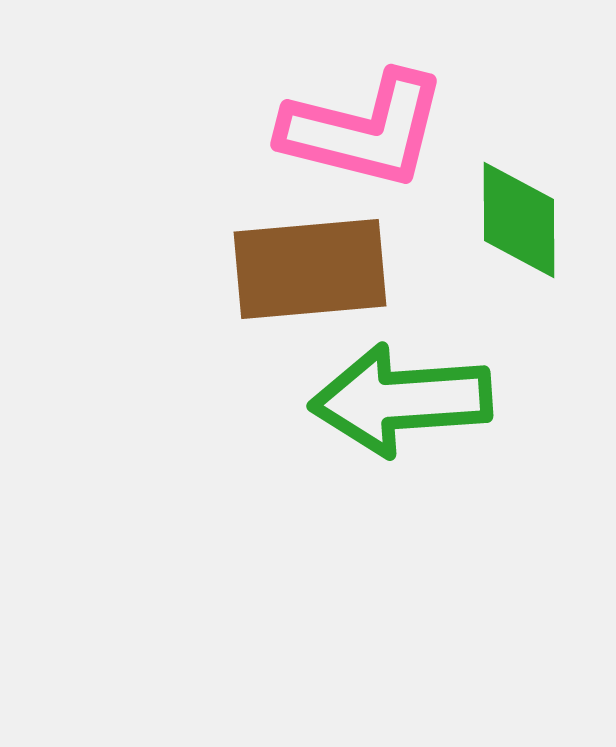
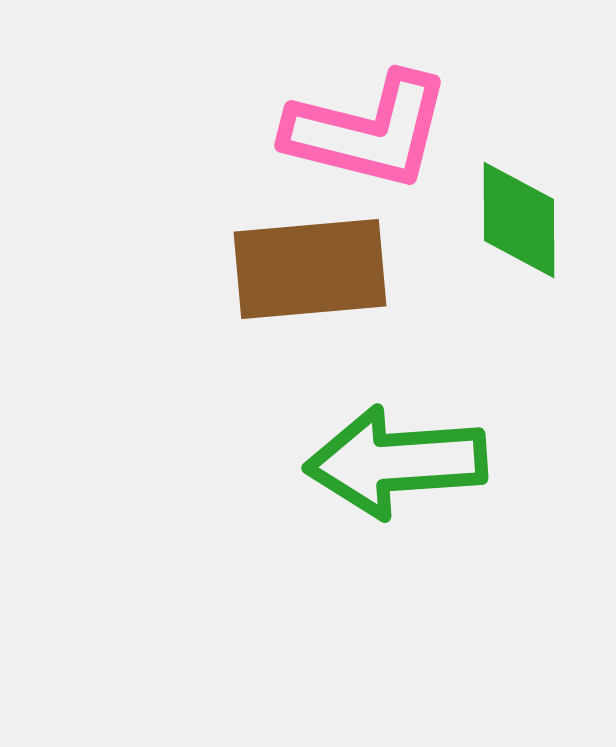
pink L-shape: moved 4 px right, 1 px down
green arrow: moved 5 px left, 62 px down
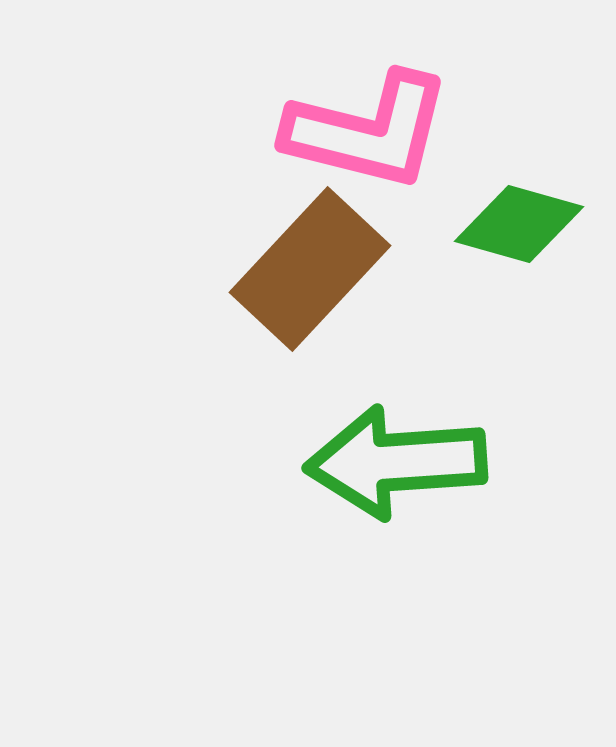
green diamond: moved 4 px down; rotated 74 degrees counterclockwise
brown rectangle: rotated 42 degrees counterclockwise
